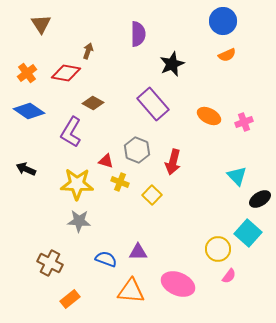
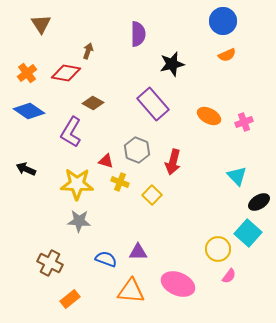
black star: rotated 10 degrees clockwise
black ellipse: moved 1 px left, 3 px down
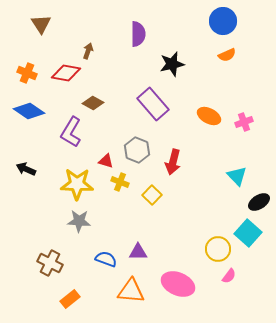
orange cross: rotated 30 degrees counterclockwise
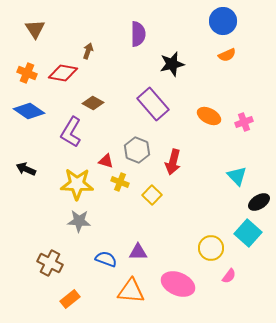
brown triangle: moved 6 px left, 5 px down
red diamond: moved 3 px left
yellow circle: moved 7 px left, 1 px up
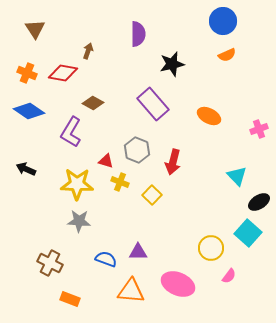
pink cross: moved 15 px right, 7 px down
orange rectangle: rotated 60 degrees clockwise
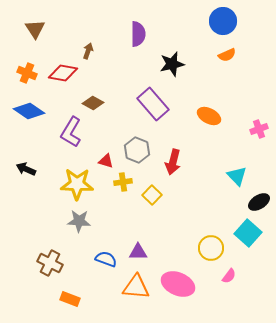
yellow cross: moved 3 px right; rotated 30 degrees counterclockwise
orange triangle: moved 5 px right, 4 px up
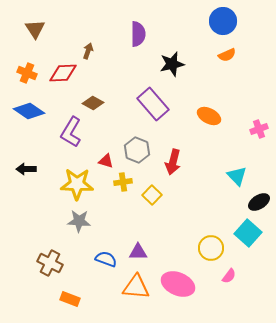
red diamond: rotated 12 degrees counterclockwise
black arrow: rotated 24 degrees counterclockwise
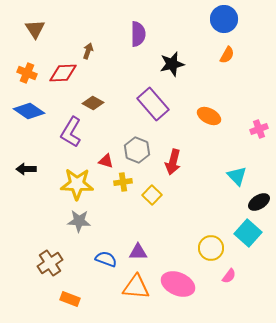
blue circle: moved 1 px right, 2 px up
orange semicircle: rotated 36 degrees counterclockwise
brown cross: rotated 30 degrees clockwise
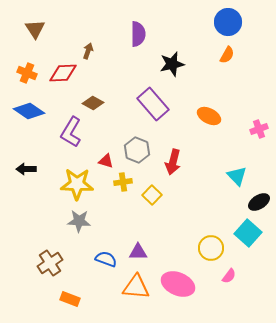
blue circle: moved 4 px right, 3 px down
